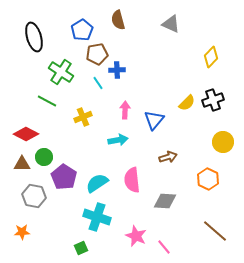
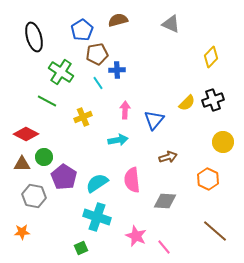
brown semicircle: rotated 90 degrees clockwise
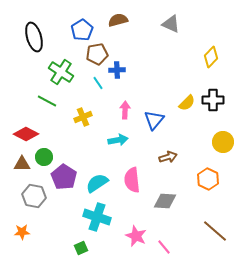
black cross: rotated 20 degrees clockwise
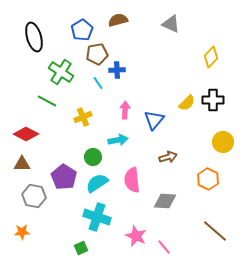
green circle: moved 49 px right
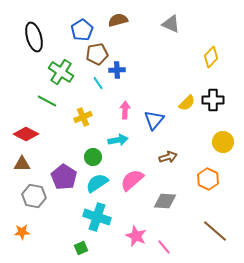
pink semicircle: rotated 55 degrees clockwise
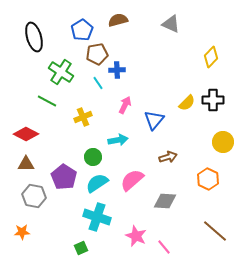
pink arrow: moved 5 px up; rotated 24 degrees clockwise
brown triangle: moved 4 px right
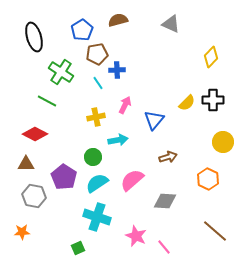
yellow cross: moved 13 px right; rotated 12 degrees clockwise
red diamond: moved 9 px right
green square: moved 3 px left
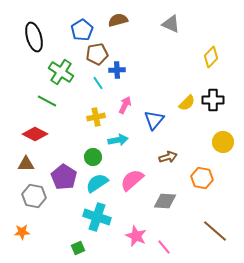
orange hexagon: moved 6 px left, 1 px up; rotated 15 degrees counterclockwise
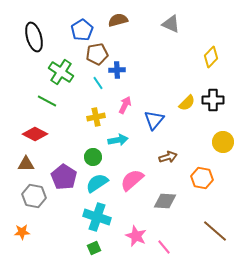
green square: moved 16 px right
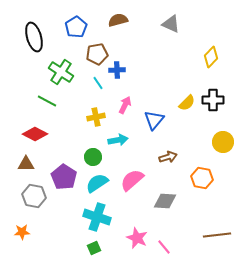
blue pentagon: moved 6 px left, 3 px up
brown line: moved 2 px right, 4 px down; rotated 48 degrees counterclockwise
pink star: moved 1 px right, 2 px down
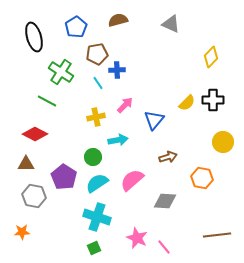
pink arrow: rotated 18 degrees clockwise
